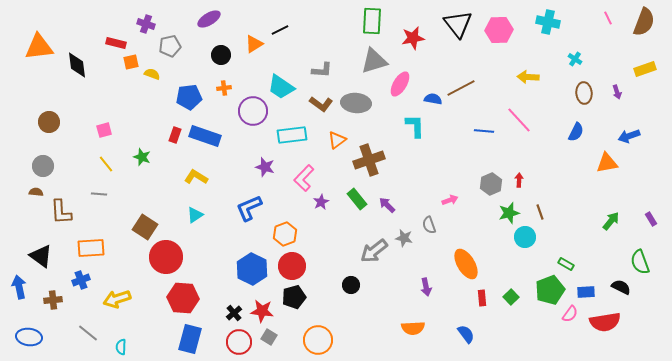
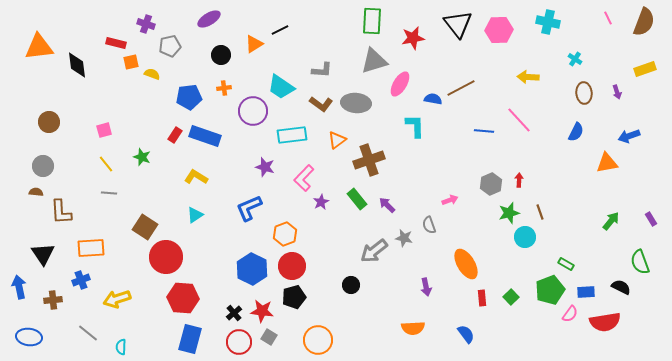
red rectangle at (175, 135): rotated 14 degrees clockwise
gray line at (99, 194): moved 10 px right, 1 px up
black triangle at (41, 256): moved 2 px right, 2 px up; rotated 20 degrees clockwise
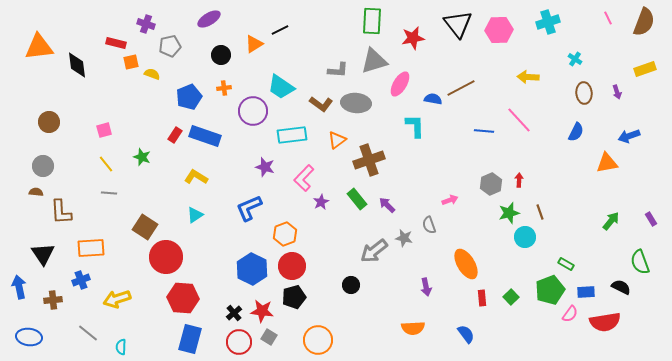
cyan cross at (548, 22): rotated 30 degrees counterclockwise
gray L-shape at (322, 70): moved 16 px right
blue pentagon at (189, 97): rotated 15 degrees counterclockwise
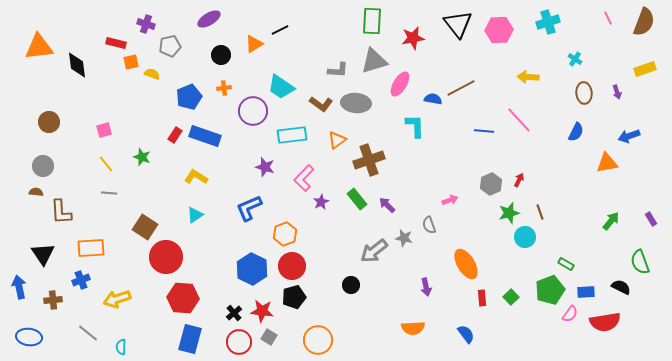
red arrow at (519, 180): rotated 24 degrees clockwise
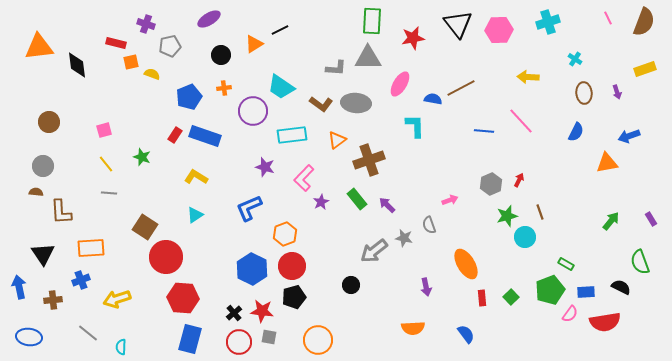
gray triangle at (374, 61): moved 6 px left, 3 px up; rotated 16 degrees clockwise
gray L-shape at (338, 70): moved 2 px left, 2 px up
pink line at (519, 120): moved 2 px right, 1 px down
green star at (509, 213): moved 2 px left, 3 px down
gray square at (269, 337): rotated 21 degrees counterclockwise
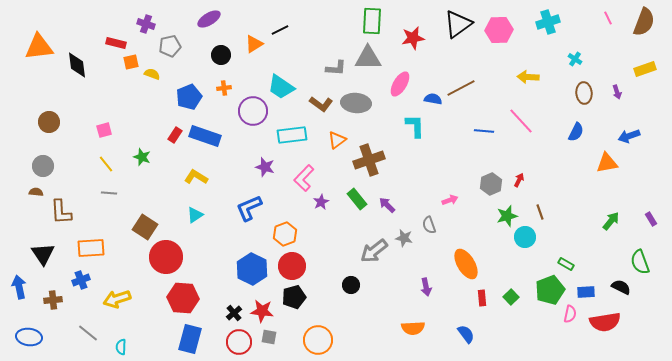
black triangle at (458, 24): rotated 32 degrees clockwise
pink semicircle at (570, 314): rotated 24 degrees counterclockwise
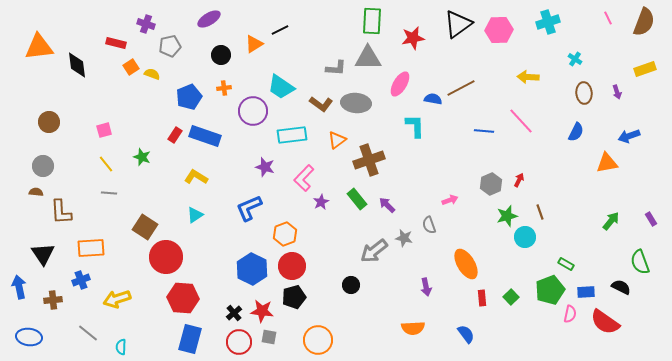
orange square at (131, 62): moved 5 px down; rotated 21 degrees counterclockwise
red semicircle at (605, 322): rotated 44 degrees clockwise
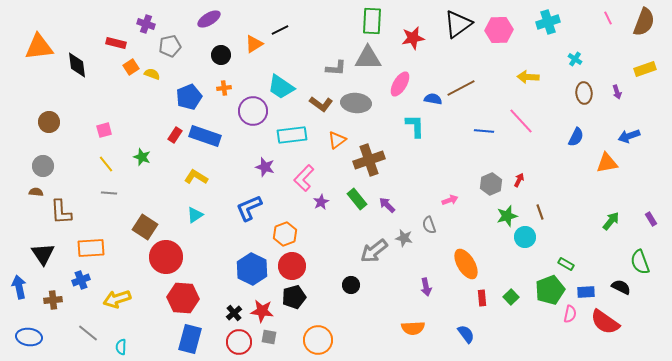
blue semicircle at (576, 132): moved 5 px down
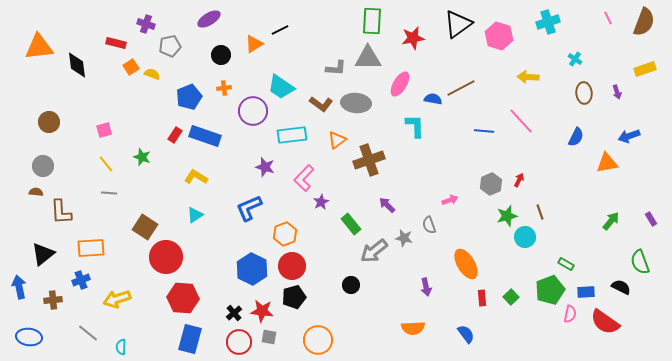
pink hexagon at (499, 30): moved 6 px down; rotated 20 degrees clockwise
green rectangle at (357, 199): moved 6 px left, 25 px down
black triangle at (43, 254): rotated 25 degrees clockwise
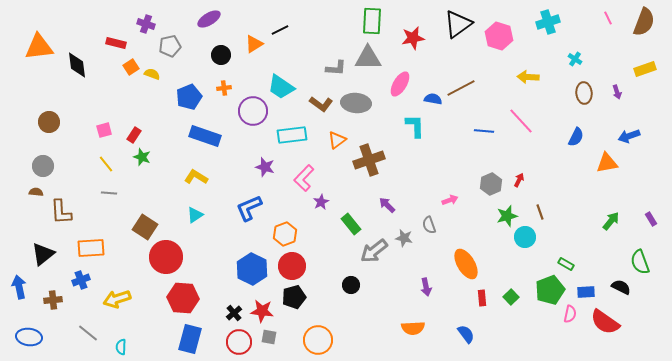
red rectangle at (175, 135): moved 41 px left
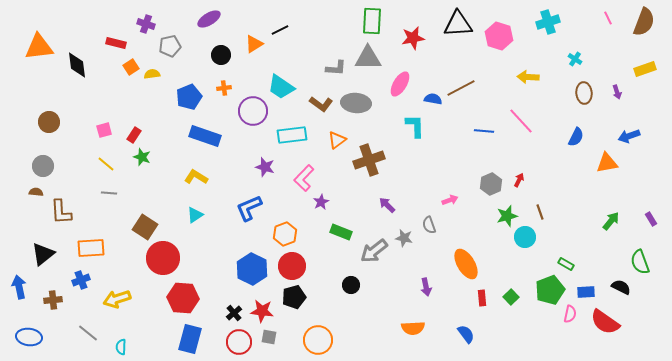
black triangle at (458, 24): rotated 32 degrees clockwise
yellow semicircle at (152, 74): rotated 28 degrees counterclockwise
yellow line at (106, 164): rotated 12 degrees counterclockwise
green rectangle at (351, 224): moved 10 px left, 8 px down; rotated 30 degrees counterclockwise
red circle at (166, 257): moved 3 px left, 1 px down
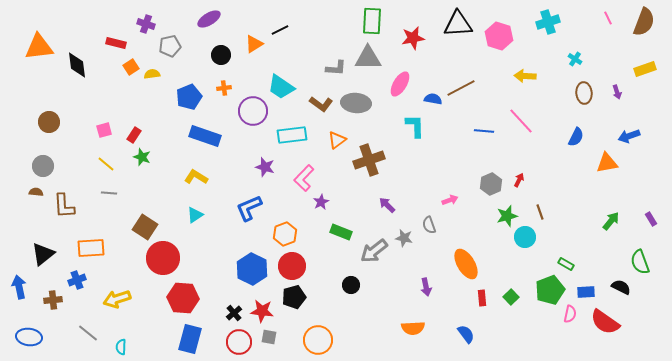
yellow arrow at (528, 77): moved 3 px left, 1 px up
brown L-shape at (61, 212): moved 3 px right, 6 px up
blue cross at (81, 280): moved 4 px left
